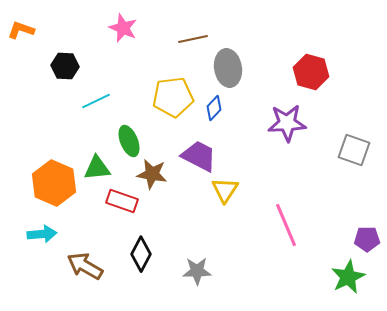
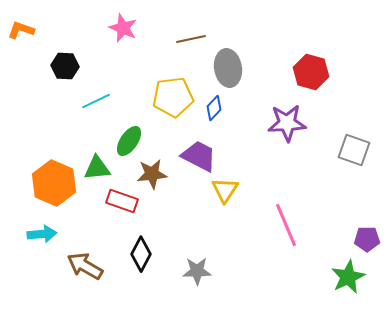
brown line: moved 2 px left
green ellipse: rotated 56 degrees clockwise
brown star: rotated 16 degrees counterclockwise
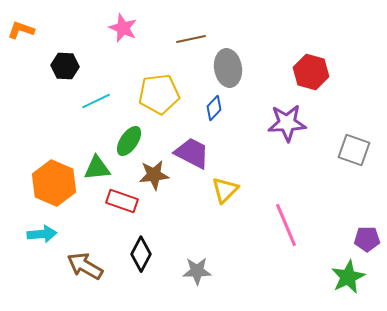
yellow pentagon: moved 14 px left, 3 px up
purple trapezoid: moved 7 px left, 3 px up
brown star: moved 2 px right, 1 px down
yellow triangle: rotated 12 degrees clockwise
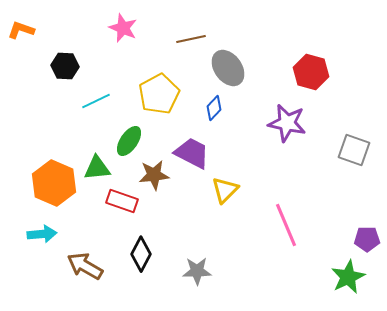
gray ellipse: rotated 27 degrees counterclockwise
yellow pentagon: rotated 21 degrees counterclockwise
purple star: rotated 15 degrees clockwise
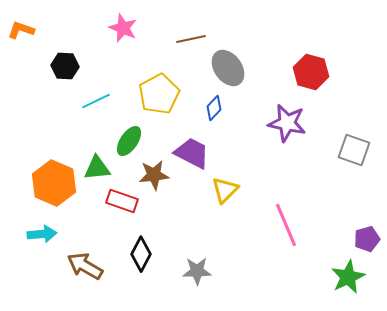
purple pentagon: rotated 15 degrees counterclockwise
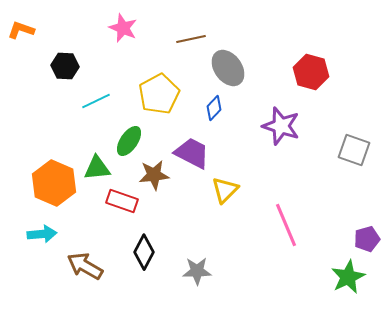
purple star: moved 6 px left, 3 px down; rotated 6 degrees clockwise
black diamond: moved 3 px right, 2 px up
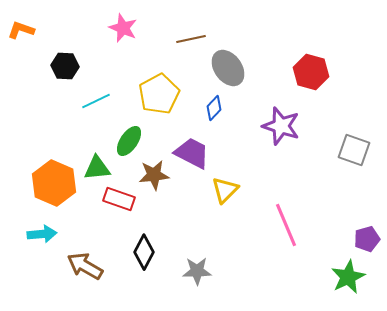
red rectangle: moved 3 px left, 2 px up
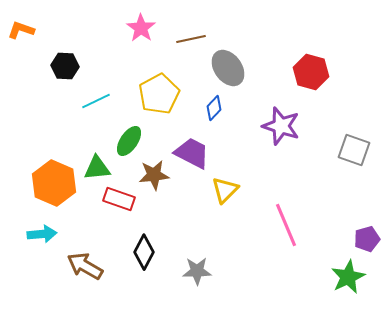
pink star: moved 18 px right; rotated 12 degrees clockwise
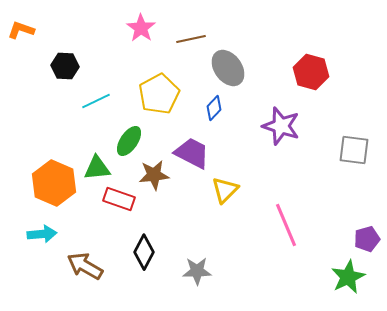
gray square: rotated 12 degrees counterclockwise
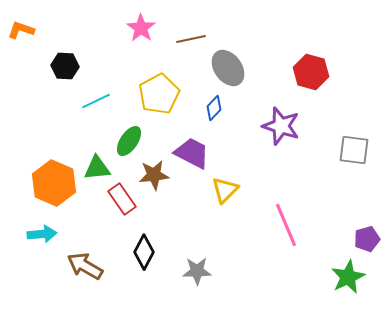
red rectangle: moved 3 px right; rotated 36 degrees clockwise
